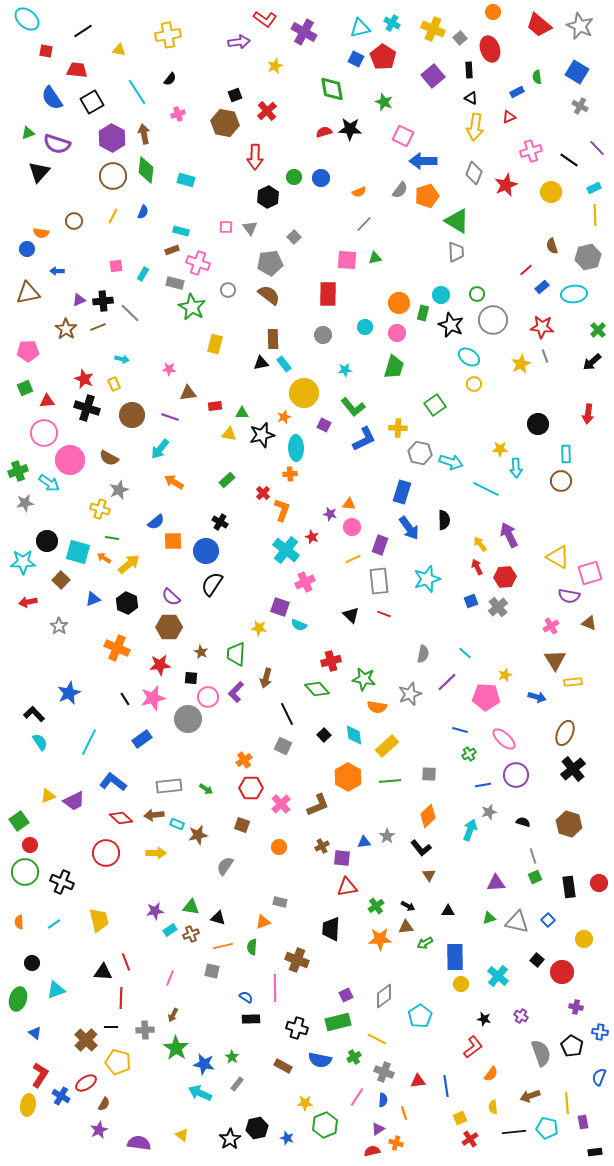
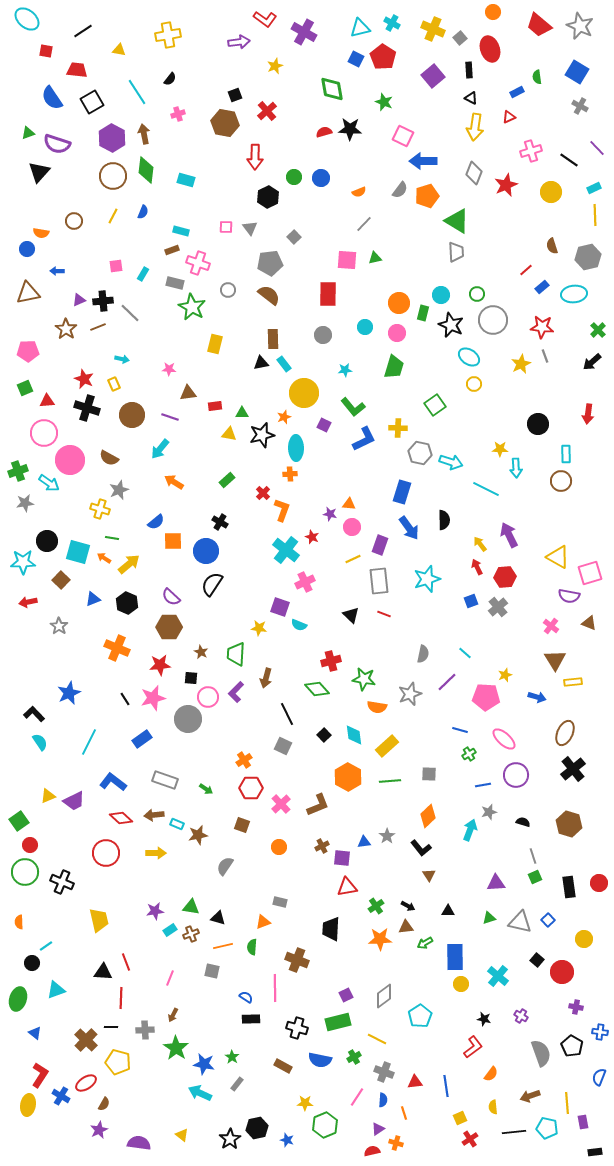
pink cross at (551, 626): rotated 21 degrees counterclockwise
gray rectangle at (169, 786): moved 4 px left, 6 px up; rotated 25 degrees clockwise
gray triangle at (517, 922): moved 3 px right
cyan line at (54, 924): moved 8 px left, 22 px down
red triangle at (418, 1081): moved 3 px left, 1 px down
blue star at (287, 1138): moved 2 px down
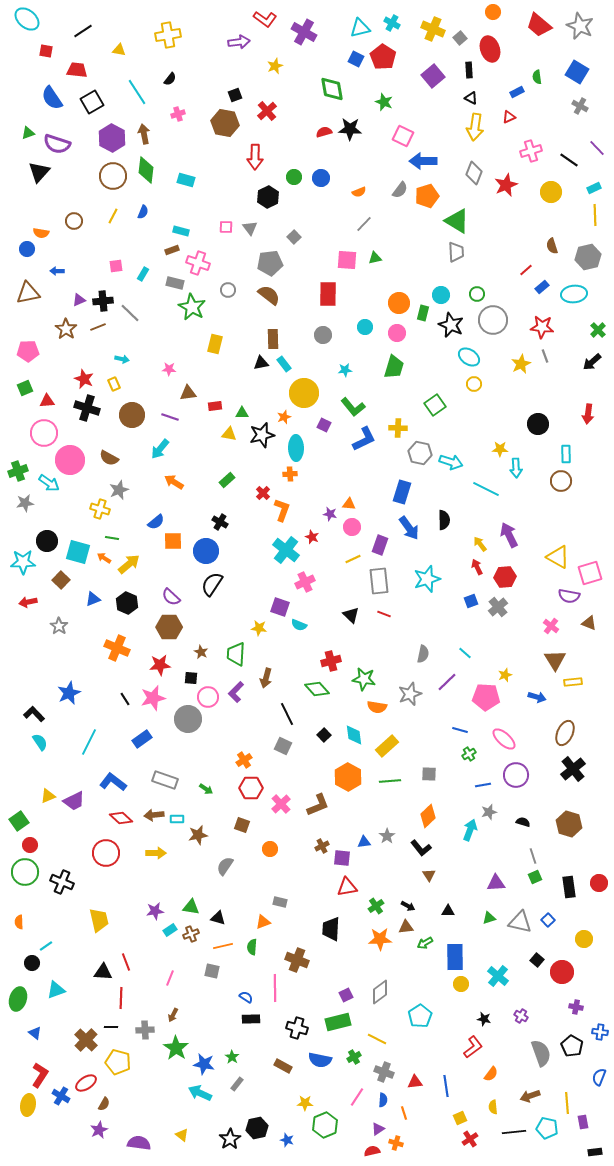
cyan rectangle at (177, 824): moved 5 px up; rotated 24 degrees counterclockwise
orange circle at (279, 847): moved 9 px left, 2 px down
gray diamond at (384, 996): moved 4 px left, 4 px up
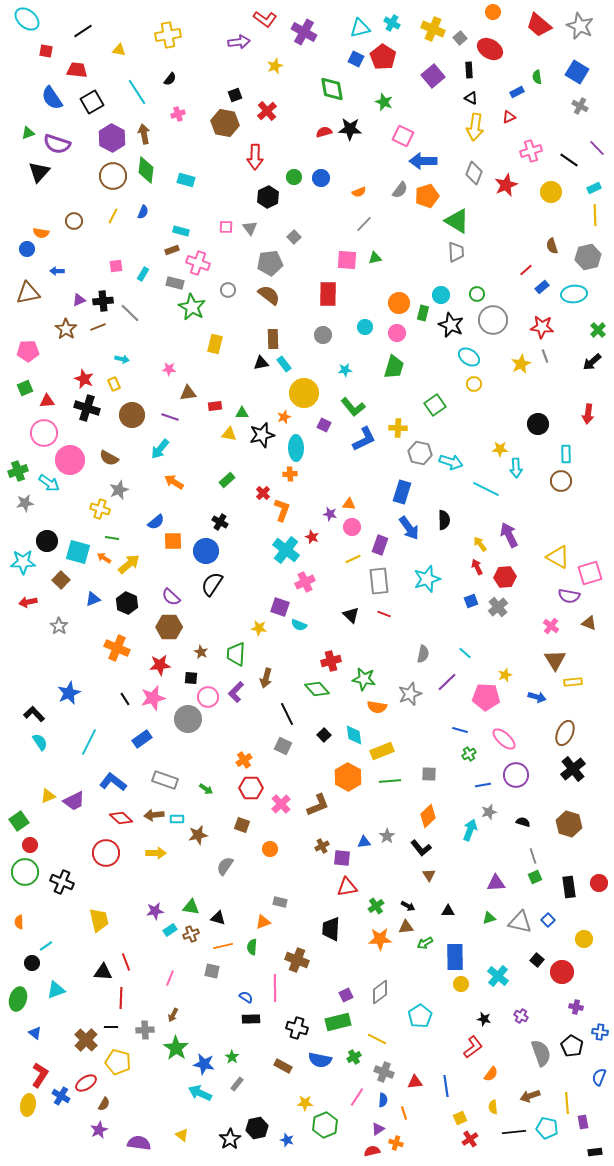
red ellipse at (490, 49): rotated 40 degrees counterclockwise
yellow rectangle at (387, 746): moved 5 px left, 5 px down; rotated 20 degrees clockwise
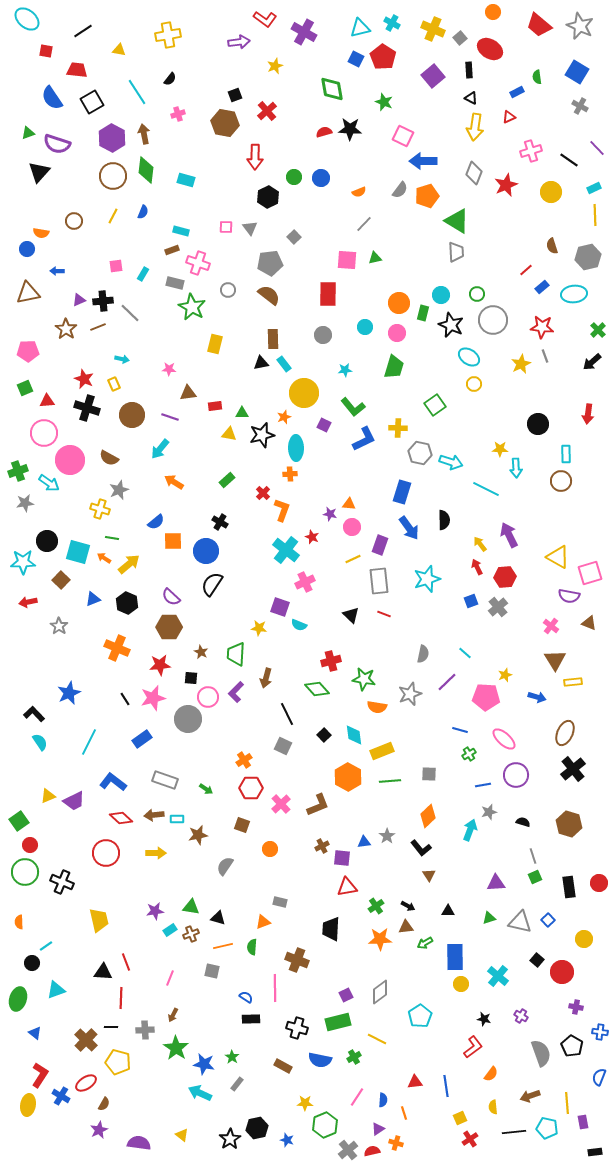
gray cross at (384, 1072): moved 36 px left, 78 px down; rotated 30 degrees clockwise
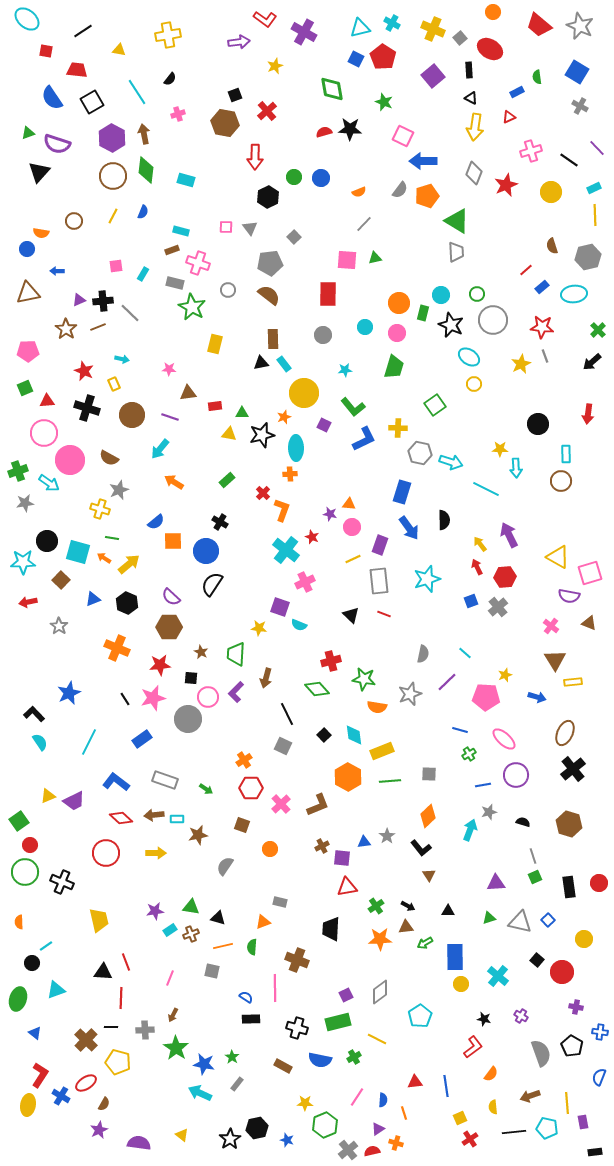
red star at (84, 379): moved 8 px up
blue L-shape at (113, 782): moved 3 px right
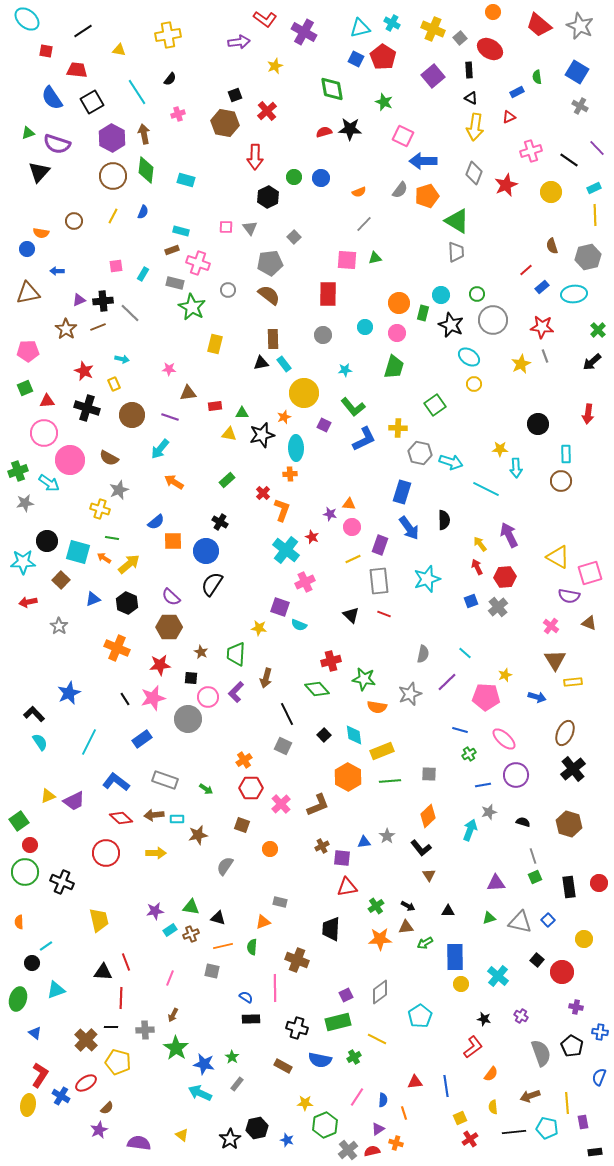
brown semicircle at (104, 1104): moved 3 px right, 4 px down; rotated 16 degrees clockwise
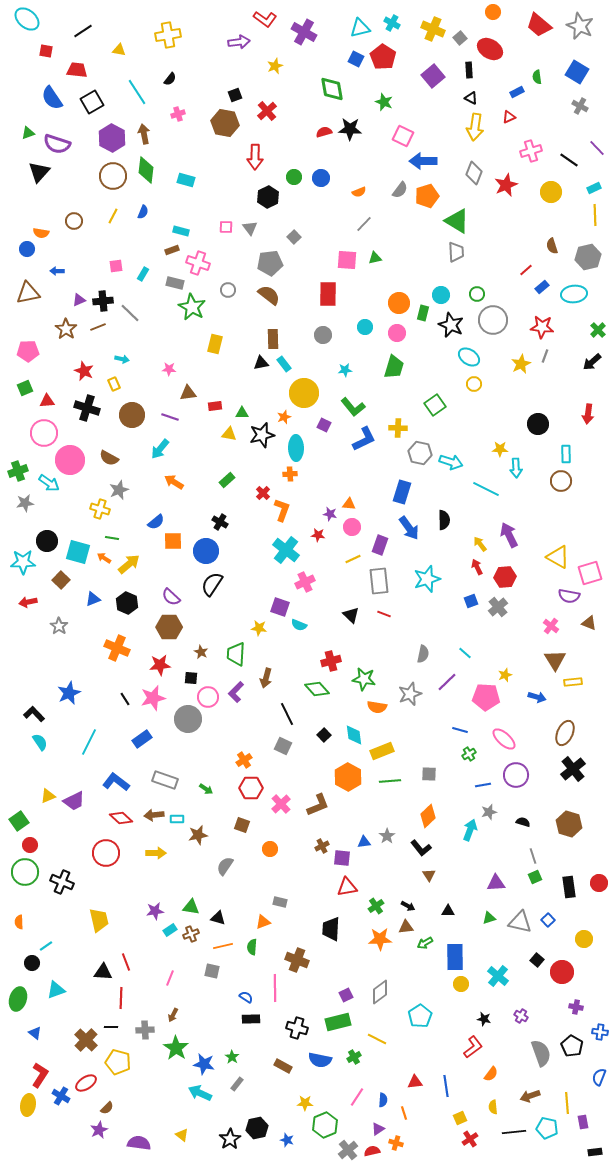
gray line at (545, 356): rotated 40 degrees clockwise
red star at (312, 537): moved 6 px right, 2 px up; rotated 16 degrees counterclockwise
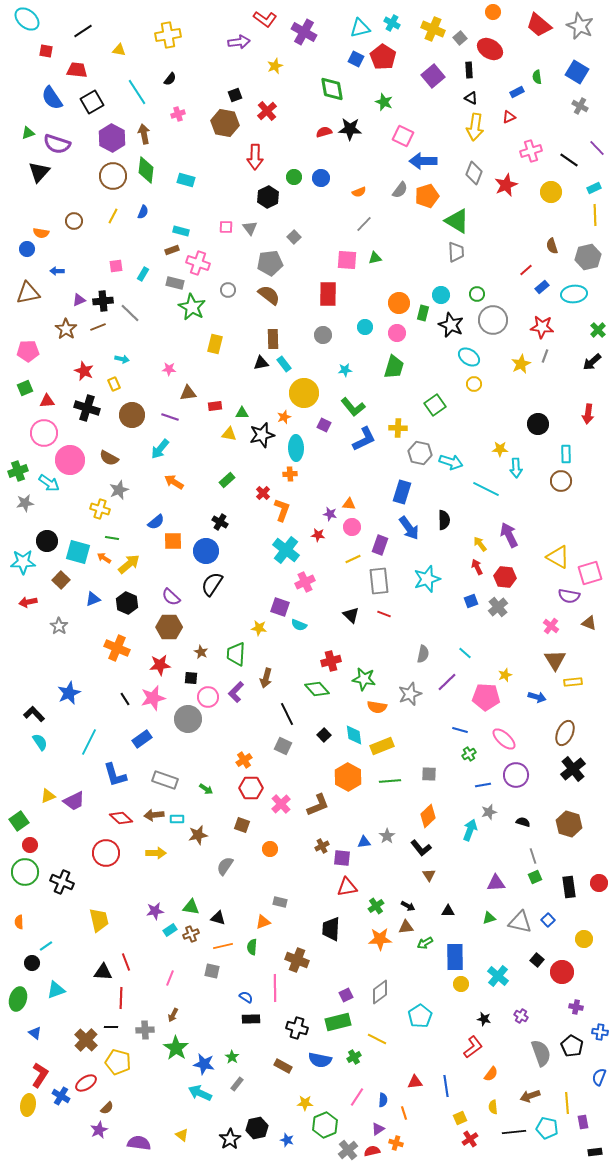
red hexagon at (505, 577): rotated 10 degrees clockwise
yellow rectangle at (382, 751): moved 5 px up
blue L-shape at (116, 782): moved 1 px left, 7 px up; rotated 144 degrees counterclockwise
